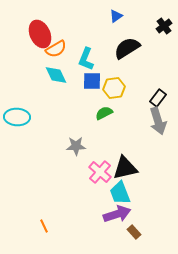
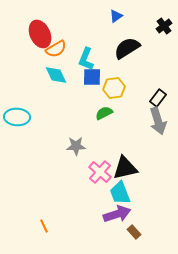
blue square: moved 4 px up
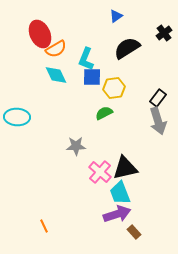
black cross: moved 7 px down
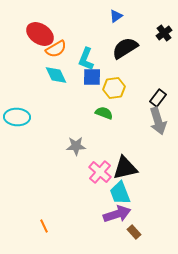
red ellipse: rotated 32 degrees counterclockwise
black semicircle: moved 2 px left
green semicircle: rotated 48 degrees clockwise
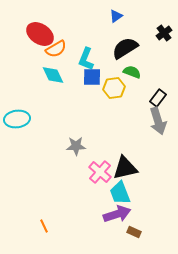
cyan diamond: moved 3 px left
green semicircle: moved 28 px right, 41 px up
cyan ellipse: moved 2 px down; rotated 10 degrees counterclockwise
brown rectangle: rotated 24 degrees counterclockwise
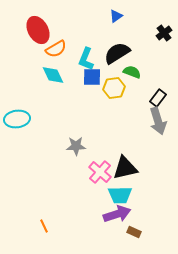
red ellipse: moved 2 px left, 4 px up; rotated 28 degrees clockwise
black semicircle: moved 8 px left, 5 px down
cyan trapezoid: moved 2 px down; rotated 70 degrees counterclockwise
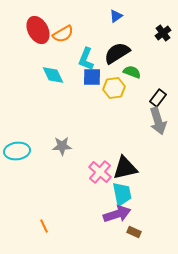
black cross: moved 1 px left
orange semicircle: moved 7 px right, 15 px up
cyan ellipse: moved 32 px down
gray star: moved 14 px left
cyan trapezoid: moved 2 px right, 1 px up; rotated 100 degrees counterclockwise
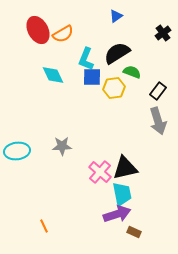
black rectangle: moved 7 px up
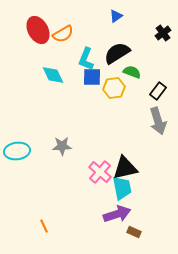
cyan trapezoid: moved 6 px up
